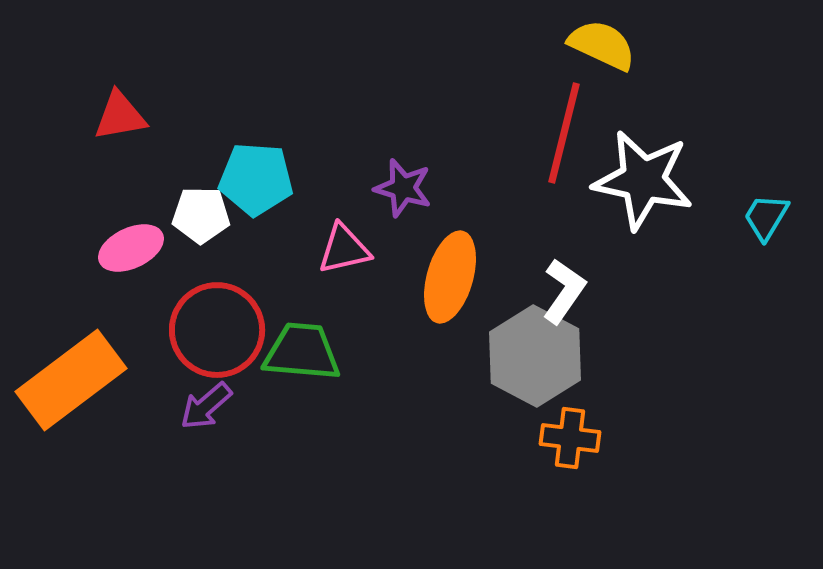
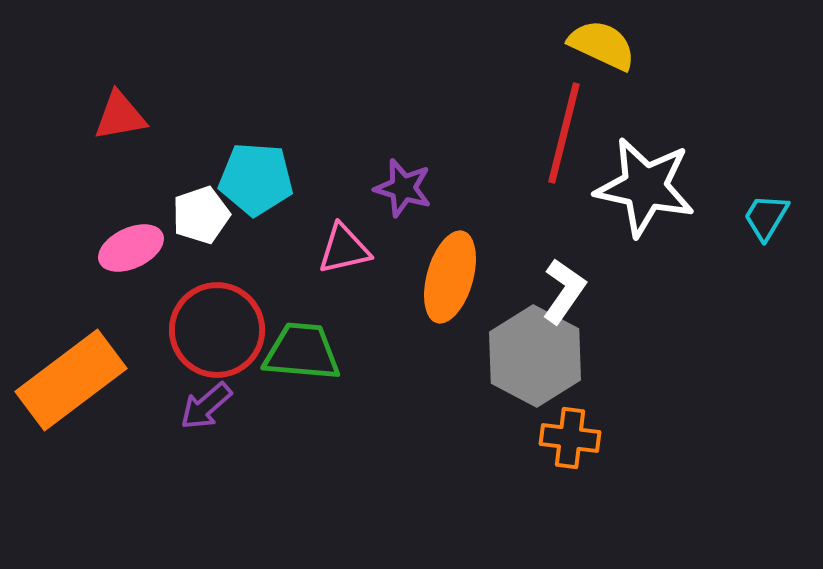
white star: moved 2 px right, 7 px down
white pentagon: rotated 20 degrees counterclockwise
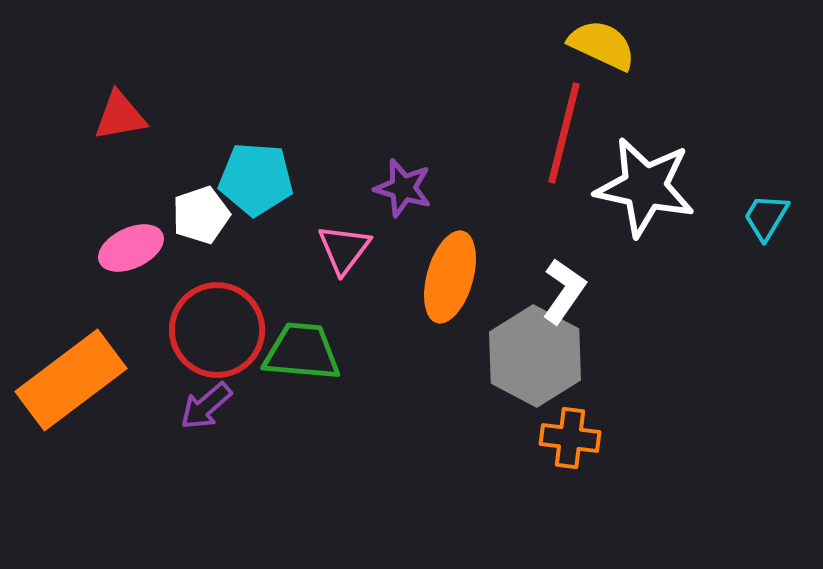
pink triangle: rotated 40 degrees counterclockwise
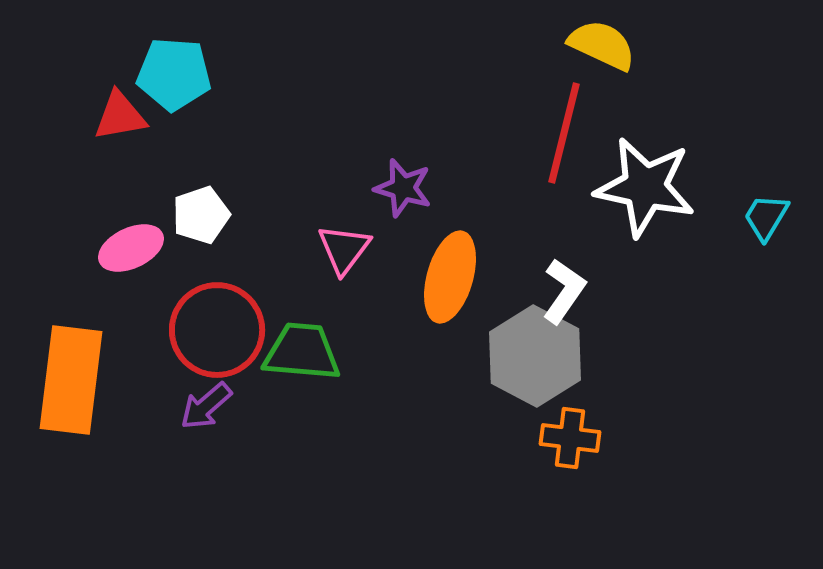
cyan pentagon: moved 82 px left, 105 px up
orange rectangle: rotated 46 degrees counterclockwise
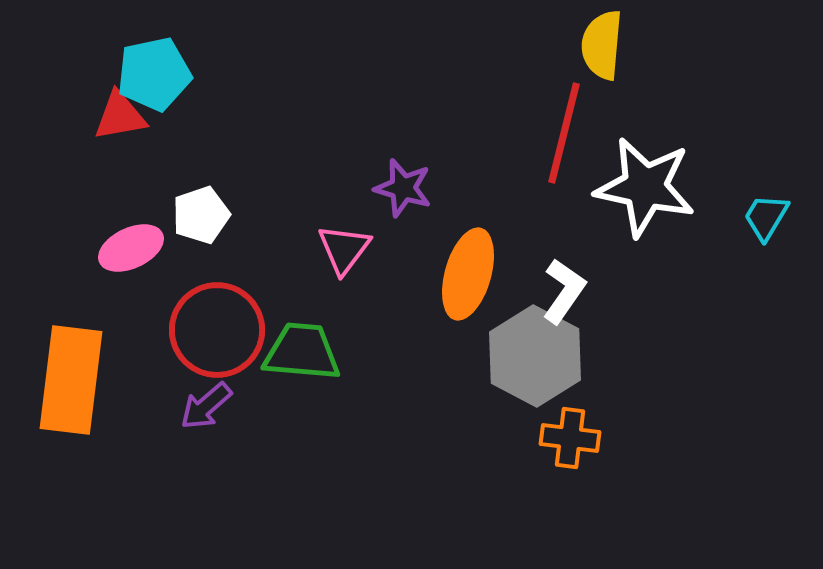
yellow semicircle: rotated 110 degrees counterclockwise
cyan pentagon: moved 20 px left; rotated 16 degrees counterclockwise
orange ellipse: moved 18 px right, 3 px up
